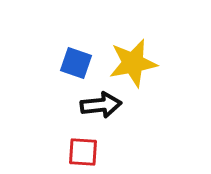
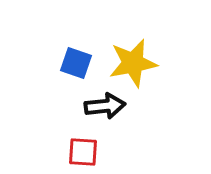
black arrow: moved 4 px right, 1 px down
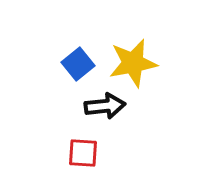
blue square: moved 2 px right, 1 px down; rotated 32 degrees clockwise
red square: moved 1 px down
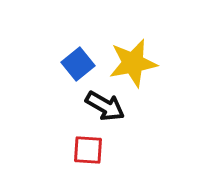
black arrow: rotated 36 degrees clockwise
red square: moved 5 px right, 3 px up
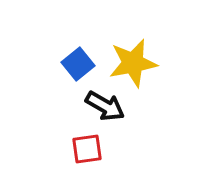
red square: moved 1 px left, 1 px up; rotated 12 degrees counterclockwise
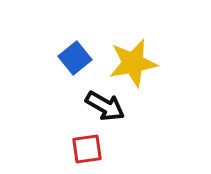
blue square: moved 3 px left, 6 px up
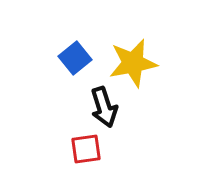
black arrow: moved 1 px left, 1 px down; rotated 42 degrees clockwise
red square: moved 1 px left
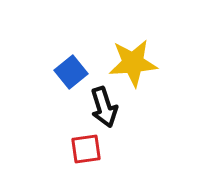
blue square: moved 4 px left, 14 px down
yellow star: rotated 6 degrees clockwise
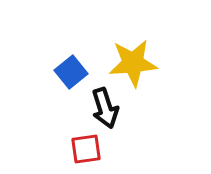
black arrow: moved 1 px right, 1 px down
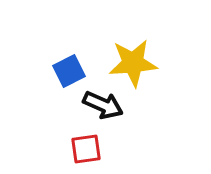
blue square: moved 2 px left, 1 px up; rotated 12 degrees clockwise
black arrow: moved 2 px left, 3 px up; rotated 48 degrees counterclockwise
